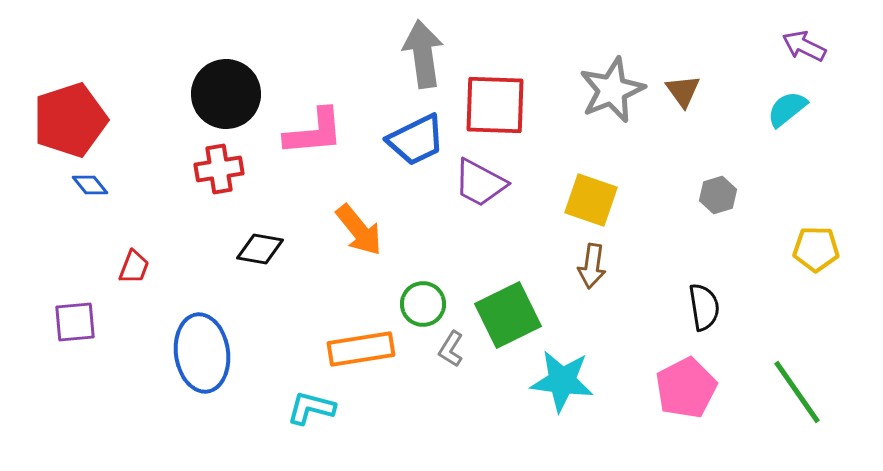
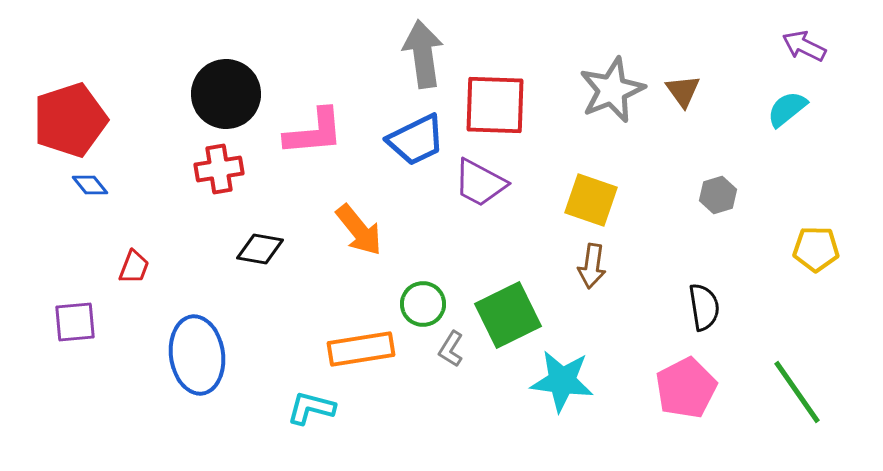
blue ellipse: moved 5 px left, 2 px down
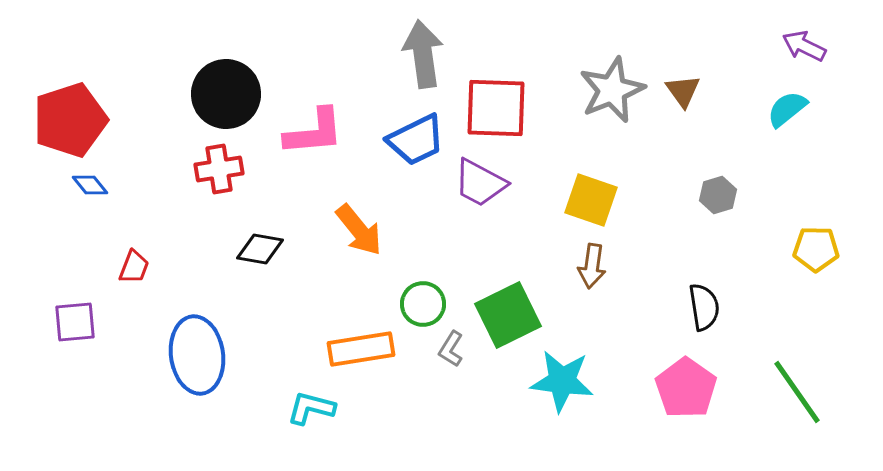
red square: moved 1 px right, 3 px down
pink pentagon: rotated 10 degrees counterclockwise
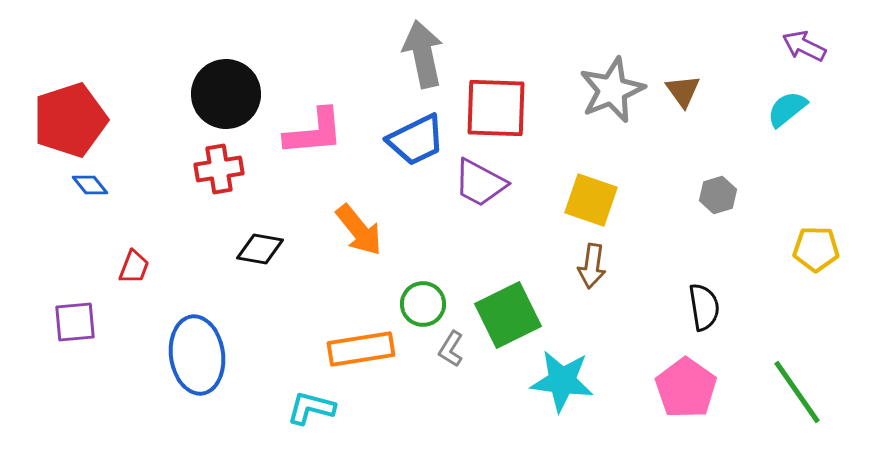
gray arrow: rotated 4 degrees counterclockwise
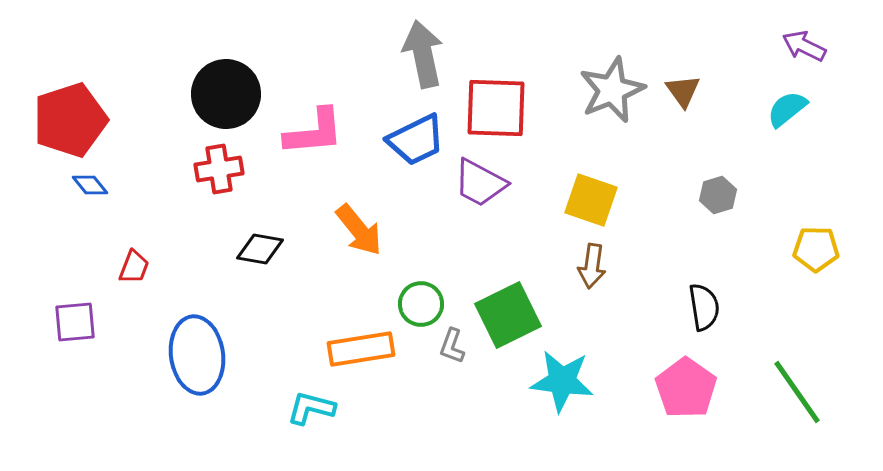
green circle: moved 2 px left
gray L-shape: moved 1 px right, 3 px up; rotated 12 degrees counterclockwise
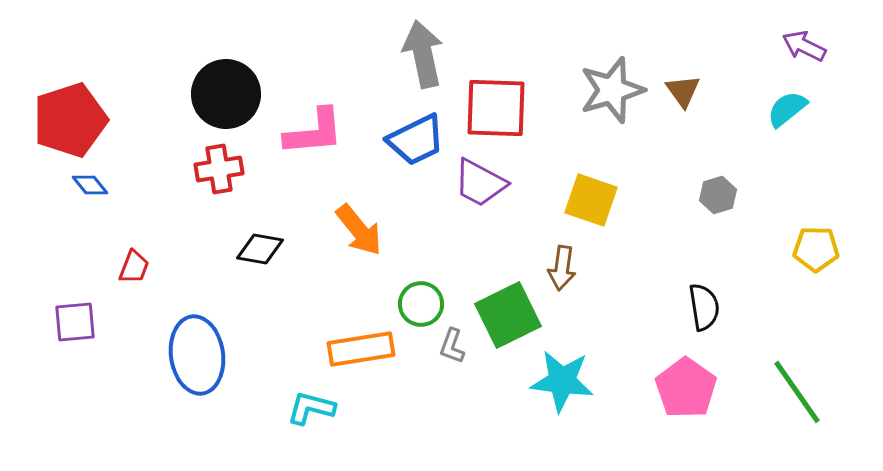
gray star: rotated 6 degrees clockwise
brown arrow: moved 30 px left, 2 px down
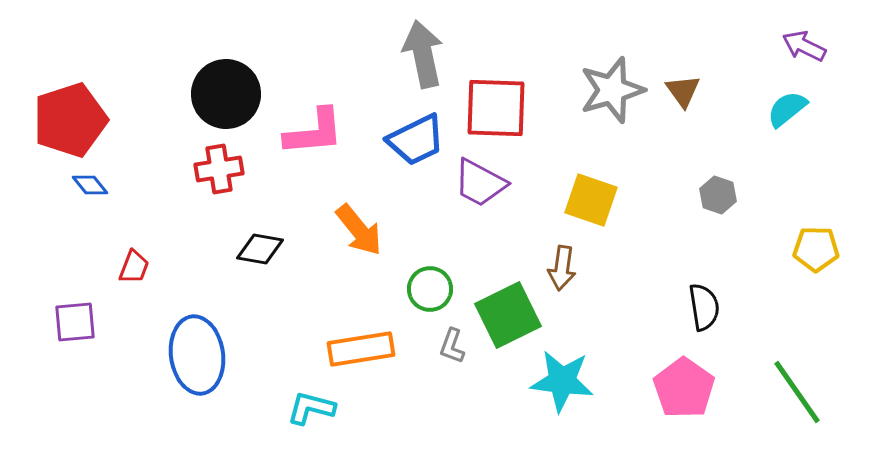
gray hexagon: rotated 24 degrees counterclockwise
green circle: moved 9 px right, 15 px up
pink pentagon: moved 2 px left
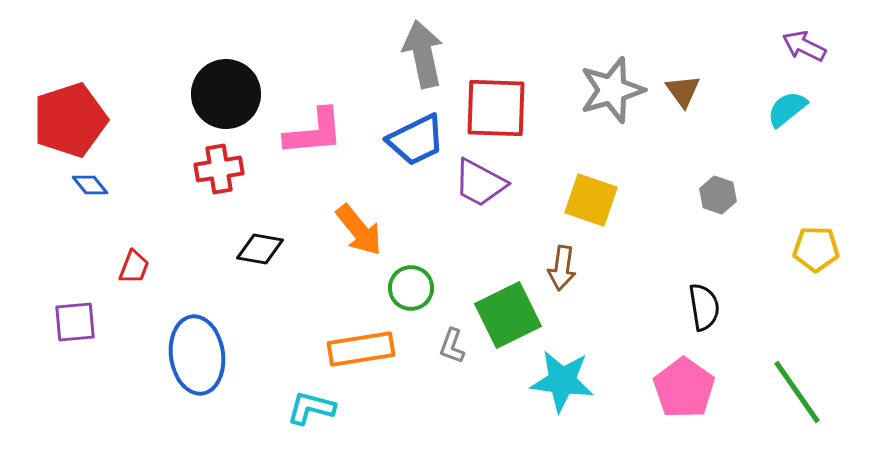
green circle: moved 19 px left, 1 px up
